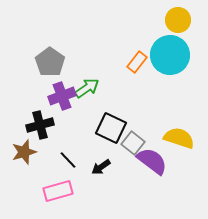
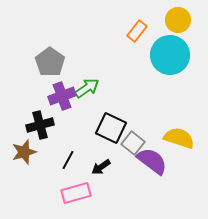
orange rectangle: moved 31 px up
black line: rotated 72 degrees clockwise
pink rectangle: moved 18 px right, 2 px down
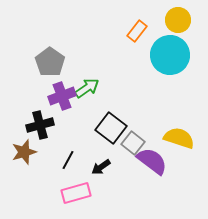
black square: rotated 12 degrees clockwise
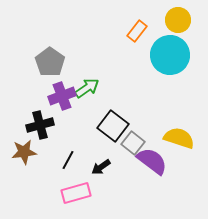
black square: moved 2 px right, 2 px up
brown star: rotated 10 degrees clockwise
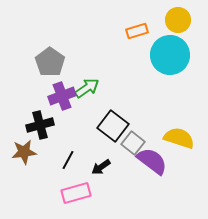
orange rectangle: rotated 35 degrees clockwise
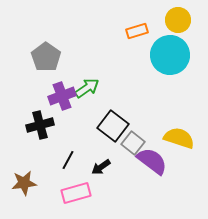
gray pentagon: moved 4 px left, 5 px up
brown star: moved 31 px down
